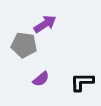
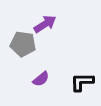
gray pentagon: moved 1 px left, 1 px up
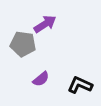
black L-shape: moved 2 px left, 3 px down; rotated 25 degrees clockwise
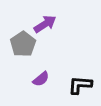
gray pentagon: rotated 30 degrees clockwise
black L-shape: rotated 20 degrees counterclockwise
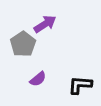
purple semicircle: moved 3 px left
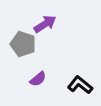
gray pentagon: rotated 20 degrees counterclockwise
black L-shape: rotated 35 degrees clockwise
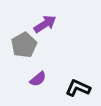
gray pentagon: moved 1 px right, 1 px down; rotated 25 degrees clockwise
black L-shape: moved 2 px left, 3 px down; rotated 15 degrees counterclockwise
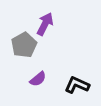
purple arrow: rotated 30 degrees counterclockwise
black L-shape: moved 1 px left, 3 px up
